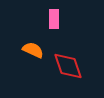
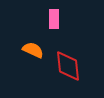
red diamond: rotated 12 degrees clockwise
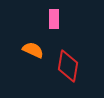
red diamond: rotated 16 degrees clockwise
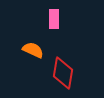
red diamond: moved 5 px left, 7 px down
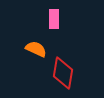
orange semicircle: moved 3 px right, 1 px up
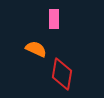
red diamond: moved 1 px left, 1 px down
